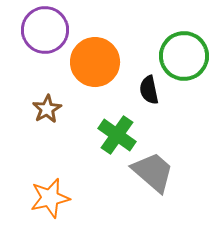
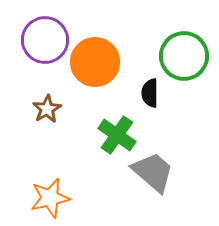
purple circle: moved 10 px down
black semicircle: moved 1 px right, 3 px down; rotated 12 degrees clockwise
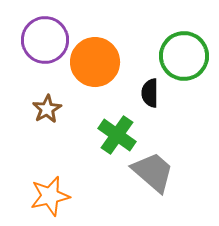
orange star: moved 2 px up
